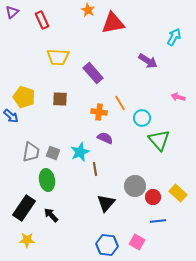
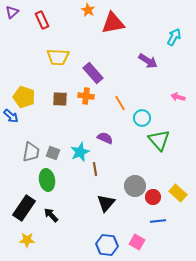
orange cross: moved 13 px left, 16 px up
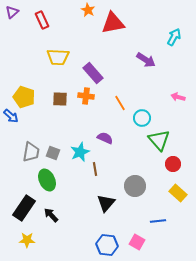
purple arrow: moved 2 px left, 1 px up
green ellipse: rotated 15 degrees counterclockwise
red circle: moved 20 px right, 33 px up
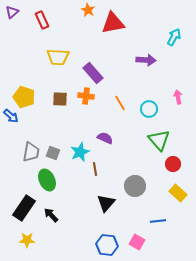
purple arrow: rotated 30 degrees counterclockwise
pink arrow: rotated 64 degrees clockwise
cyan circle: moved 7 px right, 9 px up
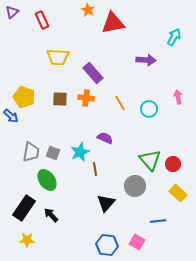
orange cross: moved 2 px down
green triangle: moved 9 px left, 20 px down
green ellipse: rotated 10 degrees counterclockwise
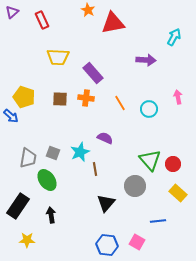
gray trapezoid: moved 3 px left, 6 px down
black rectangle: moved 6 px left, 2 px up
black arrow: rotated 35 degrees clockwise
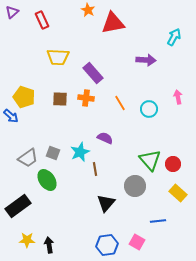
gray trapezoid: rotated 45 degrees clockwise
black rectangle: rotated 20 degrees clockwise
black arrow: moved 2 px left, 30 px down
blue hexagon: rotated 15 degrees counterclockwise
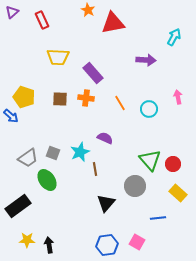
blue line: moved 3 px up
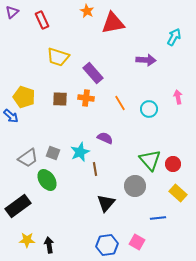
orange star: moved 1 px left, 1 px down
yellow trapezoid: rotated 15 degrees clockwise
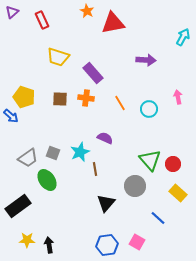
cyan arrow: moved 9 px right
blue line: rotated 49 degrees clockwise
